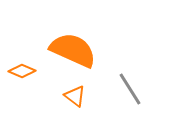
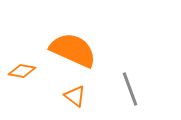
orange diamond: rotated 12 degrees counterclockwise
gray line: rotated 12 degrees clockwise
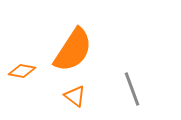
orange semicircle: rotated 99 degrees clockwise
gray line: moved 2 px right
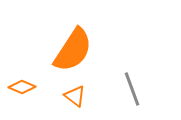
orange diamond: moved 16 px down; rotated 12 degrees clockwise
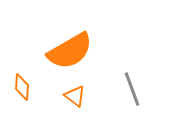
orange semicircle: moved 3 px left, 1 px down; rotated 27 degrees clockwise
orange diamond: rotated 72 degrees clockwise
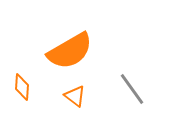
gray line: rotated 16 degrees counterclockwise
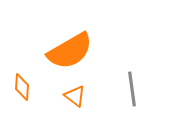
gray line: rotated 28 degrees clockwise
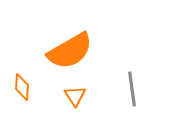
orange triangle: rotated 20 degrees clockwise
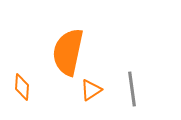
orange semicircle: moved 2 px left, 1 px down; rotated 132 degrees clockwise
orange triangle: moved 16 px right, 6 px up; rotated 30 degrees clockwise
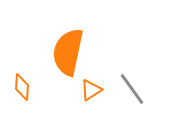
gray line: rotated 28 degrees counterclockwise
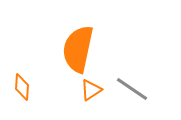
orange semicircle: moved 10 px right, 3 px up
gray line: rotated 20 degrees counterclockwise
